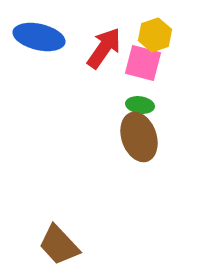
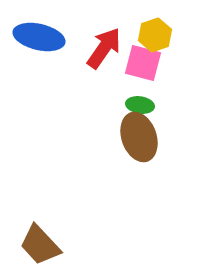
brown trapezoid: moved 19 px left
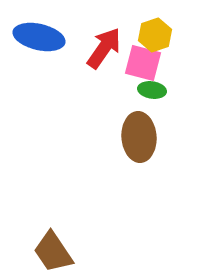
green ellipse: moved 12 px right, 15 px up
brown ellipse: rotated 15 degrees clockwise
brown trapezoid: moved 13 px right, 7 px down; rotated 9 degrees clockwise
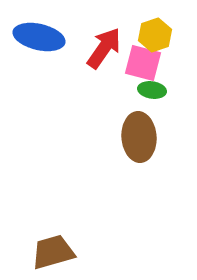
brown trapezoid: rotated 108 degrees clockwise
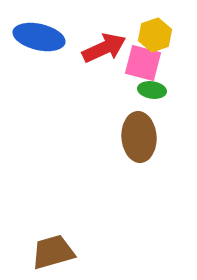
red arrow: rotated 30 degrees clockwise
